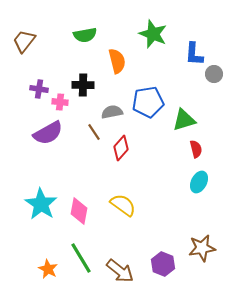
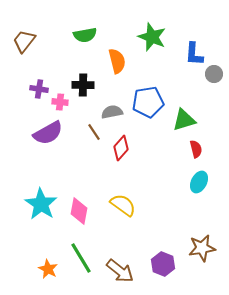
green star: moved 1 px left, 3 px down
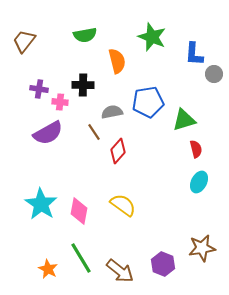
red diamond: moved 3 px left, 3 px down
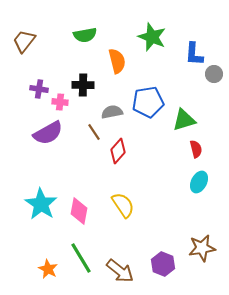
yellow semicircle: rotated 20 degrees clockwise
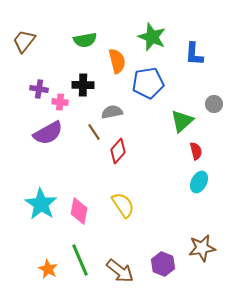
green semicircle: moved 5 px down
gray circle: moved 30 px down
blue pentagon: moved 19 px up
green triangle: moved 2 px left, 1 px down; rotated 25 degrees counterclockwise
red semicircle: moved 2 px down
green line: moved 1 px left, 2 px down; rotated 8 degrees clockwise
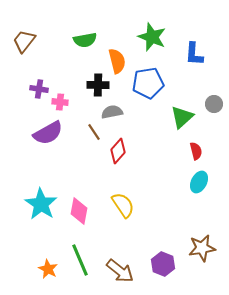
black cross: moved 15 px right
green triangle: moved 4 px up
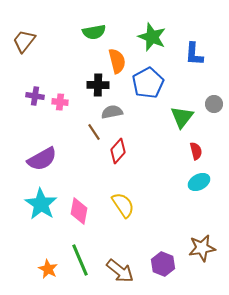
green semicircle: moved 9 px right, 8 px up
blue pentagon: rotated 20 degrees counterclockwise
purple cross: moved 4 px left, 7 px down
green triangle: rotated 10 degrees counterclockwise
purple semicircle: moved 6 px left, 26 px down
cyan ellipse: rotated 35 degrees clockwise
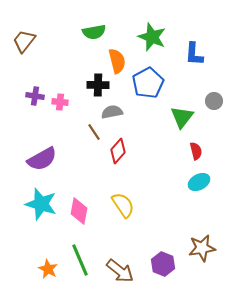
gray circle: moved 3 px up
cyan star: rotated 16 degrees counterclockwise
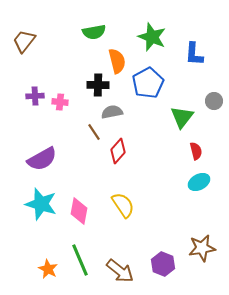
purple cross: rotated 12 degrees counterclockwise
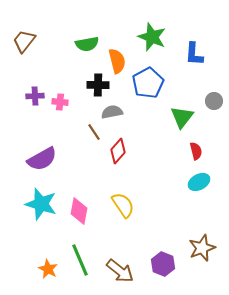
green semicircle: moved 7 px left, 12 px down
brown star: rotated 12 degrees counterclockwise
